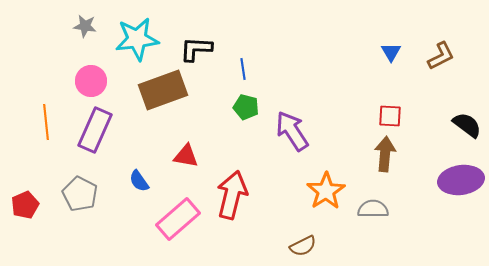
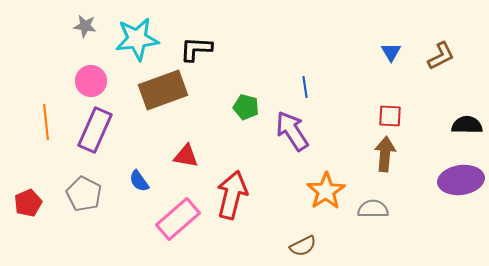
blue line: moved 62 px right, 18 px down
black semicircle: rotated 36 degrees counterclockwise
gray pentagon: moved 4 px right
red pentagon: moved 3 px right, 2 px up
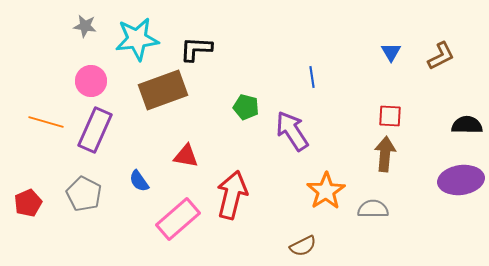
blue line: moved 7 px right, 10 px up
orange line: rotated 68 degrees counterclockwise
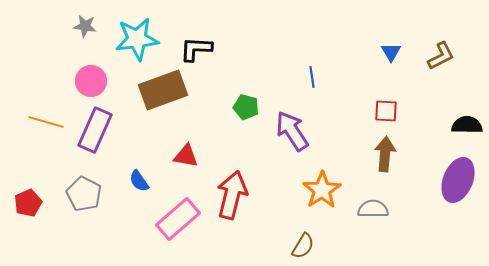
red square: moved 4 px left, 5 px up
purple ellipse: moved 3 px left; rotated 60 degrees counterclockwise
orange star: moved 4 px left, 1 px up
brown semicircle: rotated 32 degrees counterclockwise
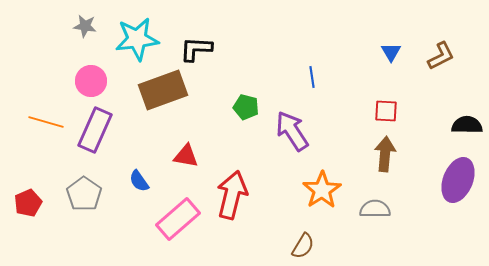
gray pentagon: rotated 8 degrees clockwise
gray semicircle: moved 2 px right
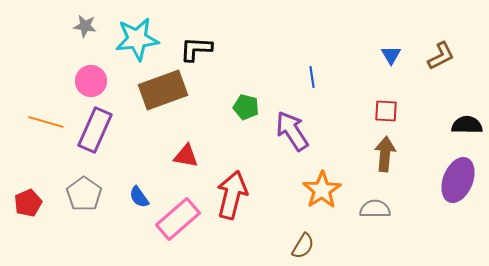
blue triangle: moved 3 px down
blue semicircle: moved 16 px down
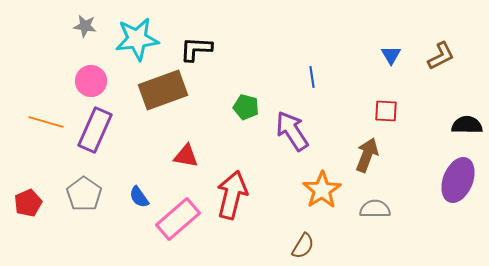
brown arrow: moved 18 px left, 1 px down; rotated 16 degrees clockwise
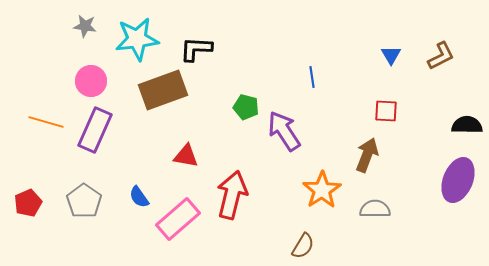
purple arrow: moved 8 px left
gray pentagon: moved 7 px down
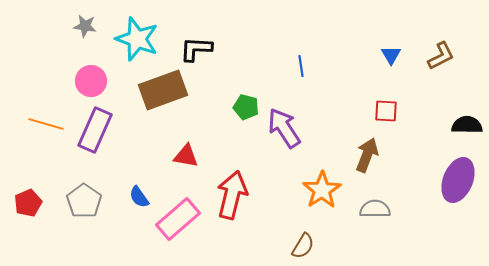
cyan star: rotated 27 degrees clockwise
blue line: moved 11 px left, 11 px up
orange line: moved 2 px down
purple arrow: moved 3 px up
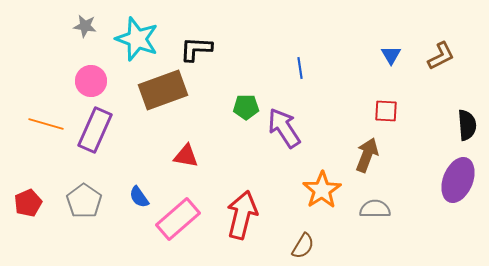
blue line: moved 1 px left, 2 px down
green pentagon: rotated 15 degrees counterclockwise
black semicircle: rotated 84 degrees clockwise
red arrow: moved 10 px right, 20 px down
